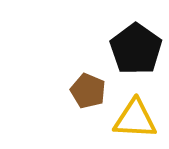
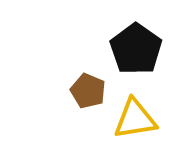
yellow triangle: rotated 12 degrees counterclockwise
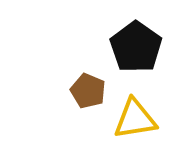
black pentagon: moved 2 px up
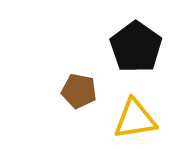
brown pentagon: moved 9 px left; rotated 12 degrees counterclockwise
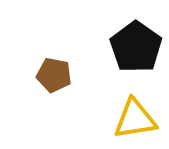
brown pentagon: moved 25 px left, 16 px up
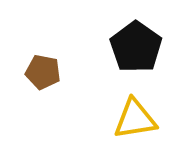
brown pentagon: moved 11 px left, 3 px up
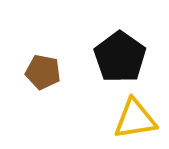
black pentagon: moved 16 px left, 10 px down
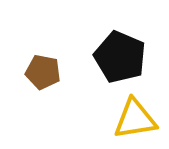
black pentagon: rotated 12 degrees counterclockwise
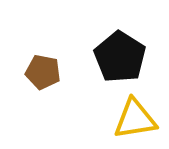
black pentagon: rotated 9 degrees clockwise
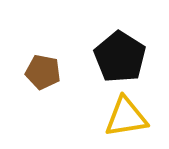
yellow triangle: moved 9 px left, 2 px up
